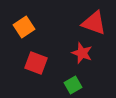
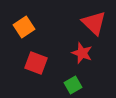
red triangle: rotated 24 degrees clockwise
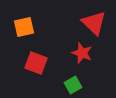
orange square: rotated 20 degrees clockwise
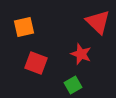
red triangle: moved 4 px right, 1 px up
red star: moved 1 px left, 1 px down
